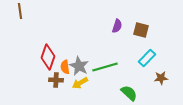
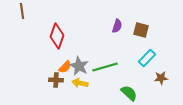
brown line: moved 2 px right
red diamond: moved 9 px right, 21 px up
orange semicircle: rotated 128 degrees counterclockwise
yellow arrow: rotated 42 degrees clockwise
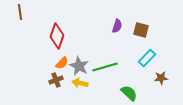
brown line: moved 2 px left, 1 px down
orange semicircle: moved 3 px left, 4 px up
brown cross: rotated 24 degrees counterclockwise
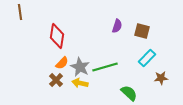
brown square: moved 1 px right, 1 px down
red diamond: rotated 10 degrees counterclockwise
gray star: moved 1 px right, 1 px down
brown cross: rotated 24 degrees counterclockwise
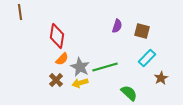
orange semicircle: moved 4 px up
brown star: rotated 24 degrees counterclockwise
yellow arrow: rotated 28 degrees counterclockwise
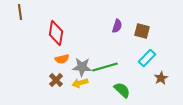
red diamond: moved 1 px left, 3 px up
orange semicircle: rotated 32 degrees clockwise
gray star: moved 2 px right; rotated 24 degrees counterclockwise
green semicircle: moved 7 px left, 3 px up
